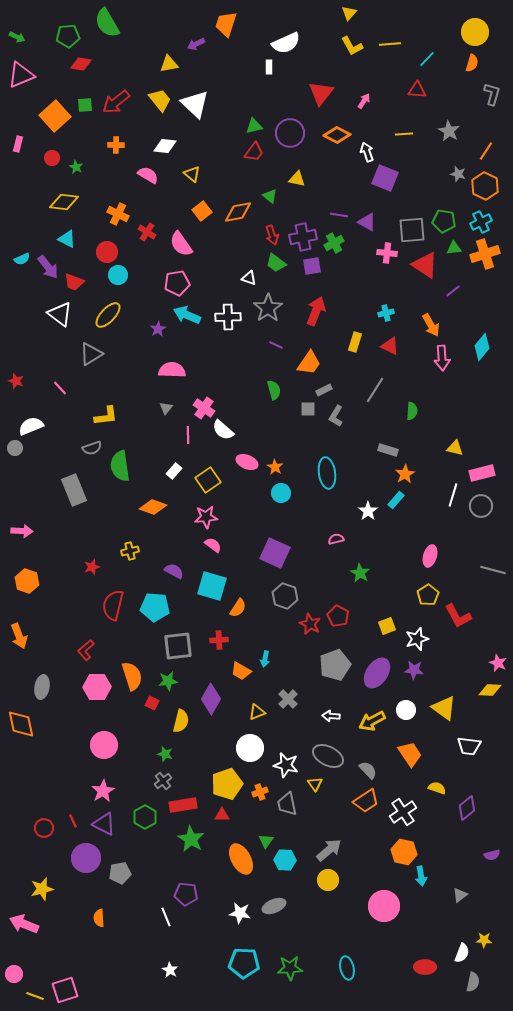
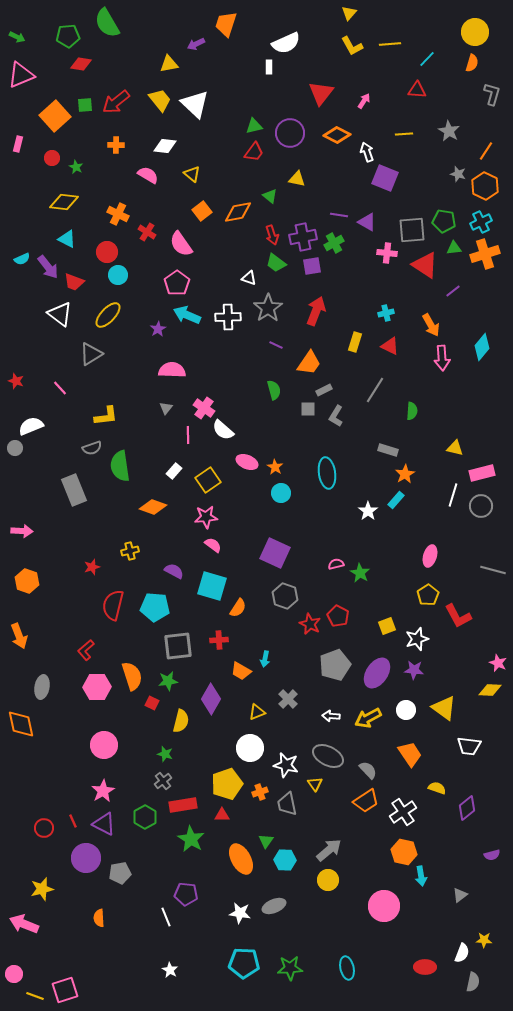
pink pentagon at (177, 283): rotated 25 degrees counterclockwise
pink semicircle at (336, 539): moved 25 px down
yellow arrow at (372, 721): moved 4 px left, 3 px up
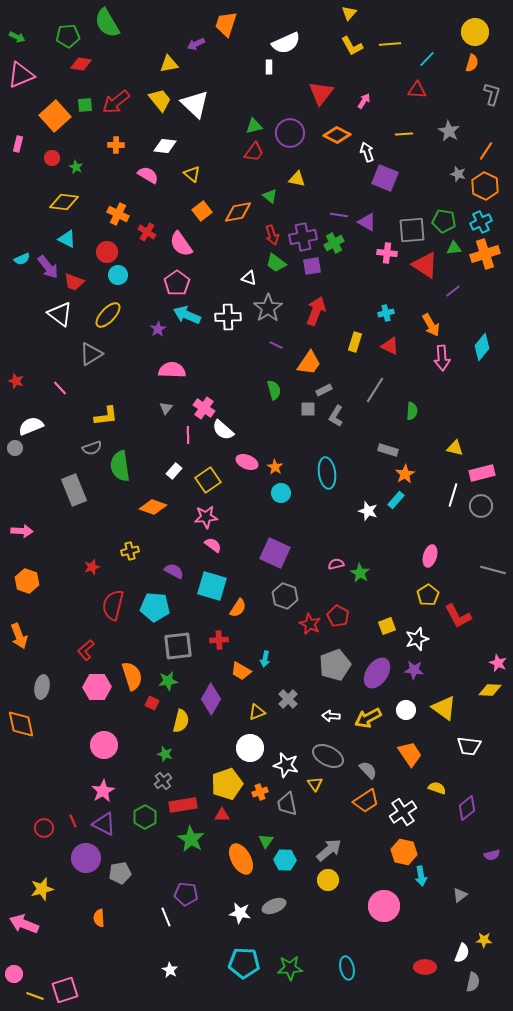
white star at (368, 511): rotated 18 degrees counterclockwise
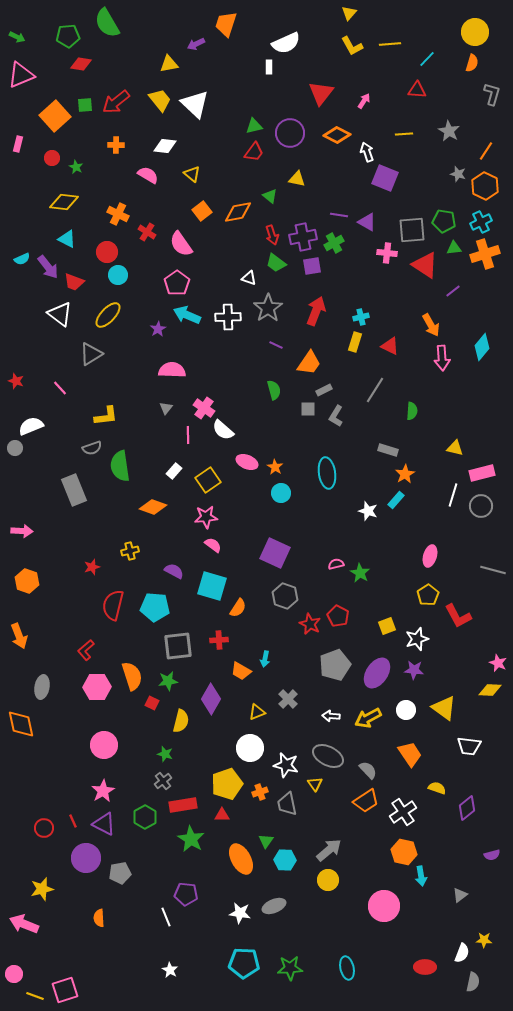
cyan cross at (386, 313): moved 25 px left, 4 px down
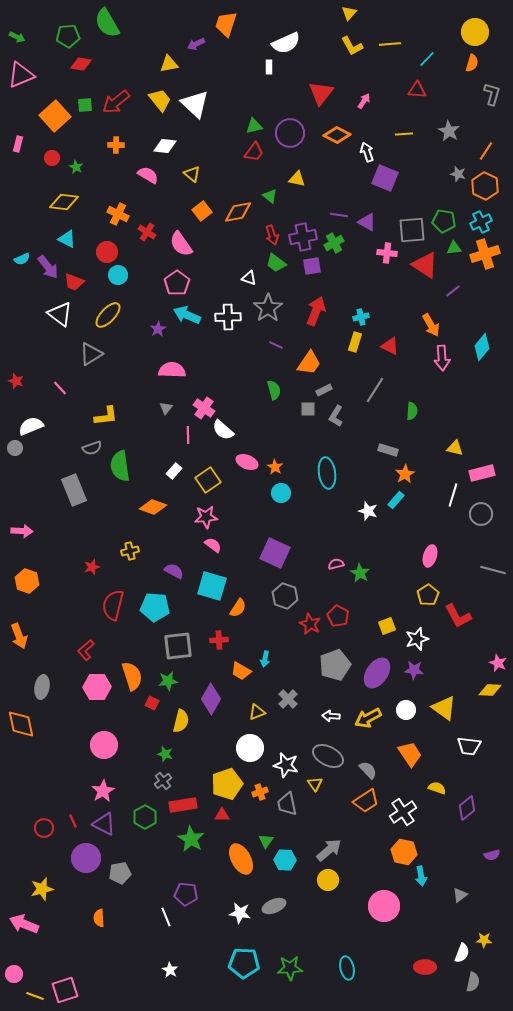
gray circle at (481, 506): moved 8 px down
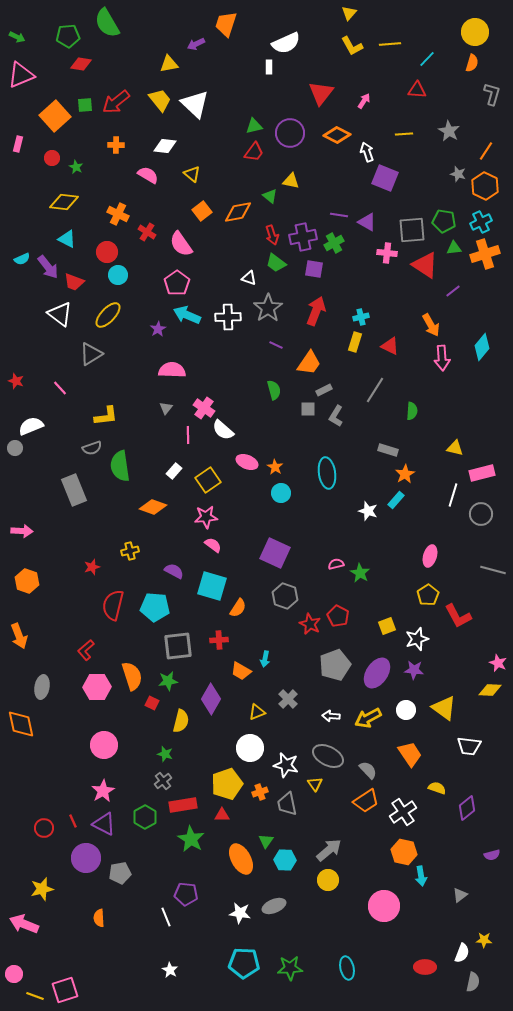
yellow triangle at (297, 179): moved 6 px left, 2 px down
purple square at (312, 266): moved 2 px right, 3 px down; rotated 18 degrees clockwise
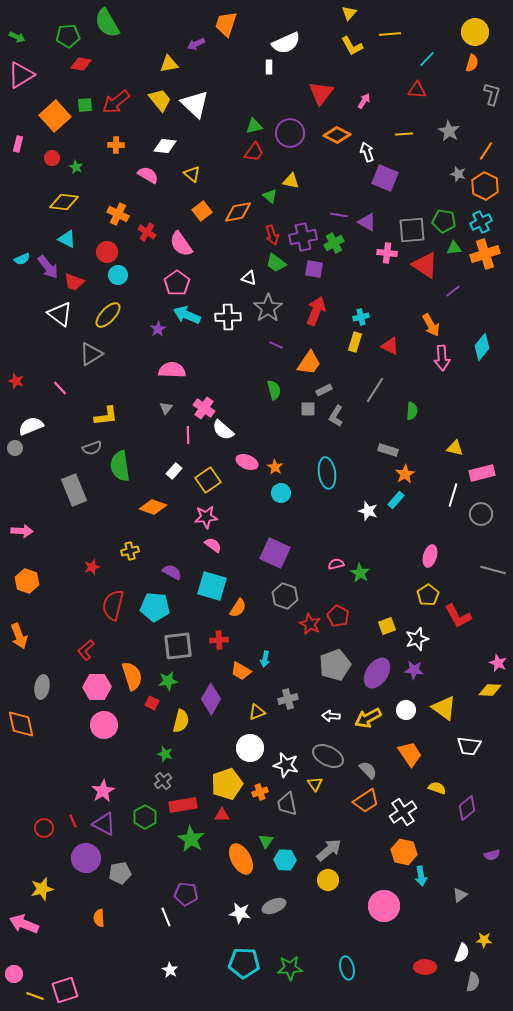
yellow line at (390, 44): moved 10 px up
pink triangle at (21, 75): rotated 8 degrees counterclockwise
purple semicircle at (174, 571): moved 2 px left, 1 px down
gray cross at (288, 699): rotated 30 degrees clockwise
pink circle at (104, 745): moved 20 px up
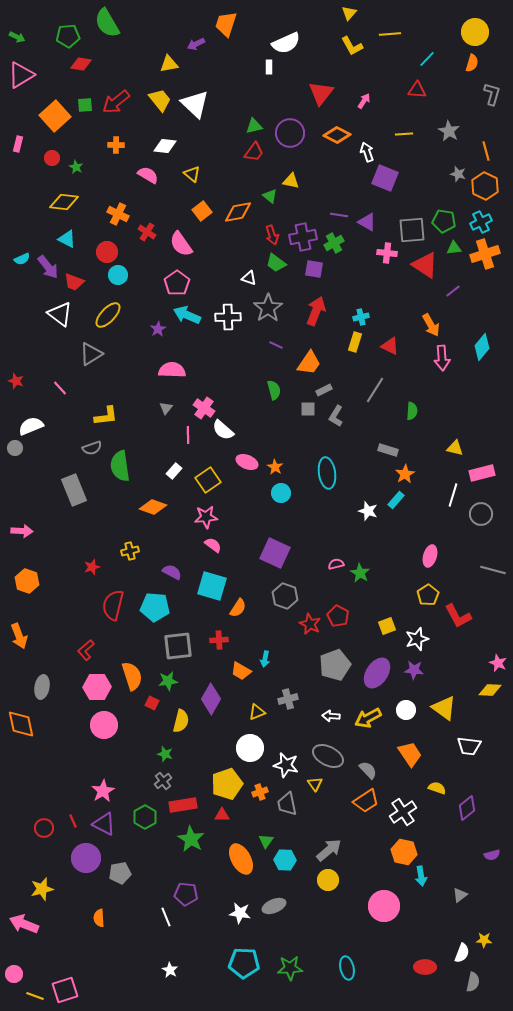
orange line at (486, 151): rotated 48 degrees counterclockwise
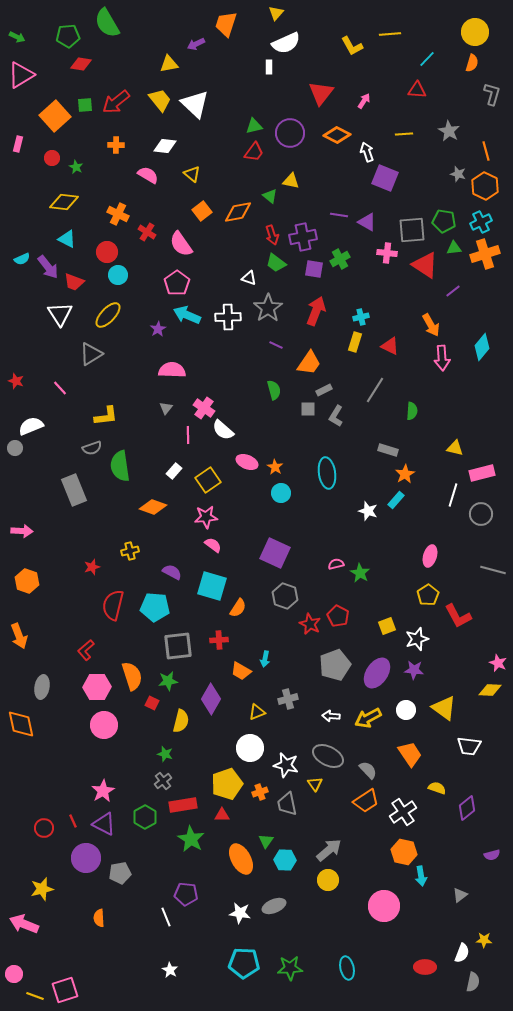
yellow triangle at (349, 13): moved 73 px left
green cross at (334, 243): moved 6 px right, 16 px down
white triangle at (60, 314): rotated 20 degrees clockwise
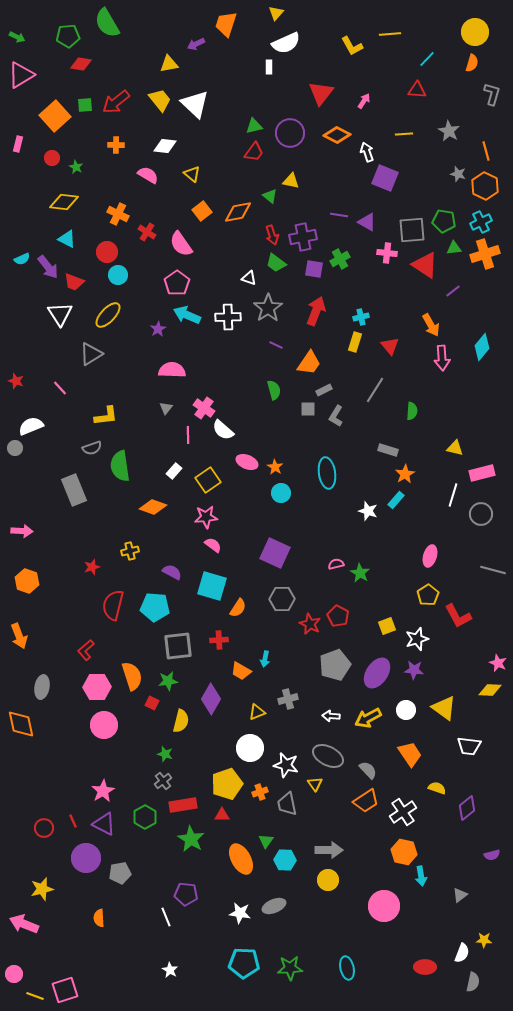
red triangle at (390, 346): rotated 24 degrees clockwise
gray hexagon at (285, 596): moved 3 px left, 3 px down; rotated 20 degrees counterclockwise
gray arrow at (329, 850): rotated 40 degrees clockwise
